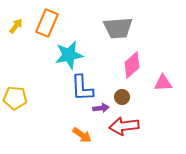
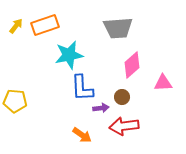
orange rectangle: moved 2 px left, 2 px down; rotated 48 degrees clockwise
yellow pentagon: moved 3 px down
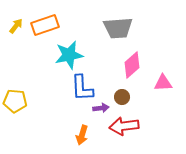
orange arrow: rotated 72 degrees clockwise
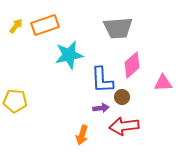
blue L-shape: moved 20 px right, 8 px up
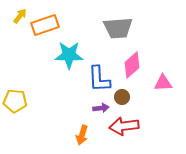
yellow arrow: moved 4 px right, 10 px up
cyan star: rotated 12 degrees clockwise
blue L-shape: moved 3 px left, 1 px up
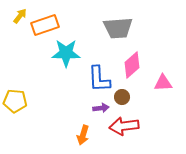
cyan star: moved 3 px left, 2 px up
orange arrow: moved 1 px right
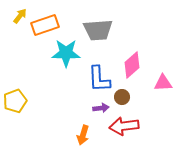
gray trapezoid: moved 20 px left, 2 px down
yellow pentagon: rotated 25 degrees counterclockwise
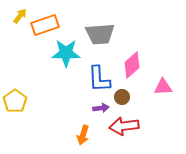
gray trapezoid: moved 2 px right, 4 px down
pink triangle: moved 4 px down
yellow pentagon: rotated 15 degrees counterclockwise
